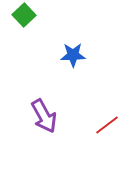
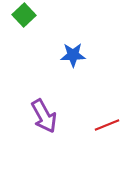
red line: rotated 15 degrees clockwise
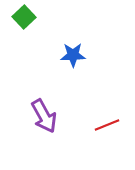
green square: moved 2 px down
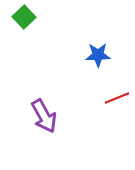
blue star: moved 25 px right
red line: moved 10 px right, 27 px up
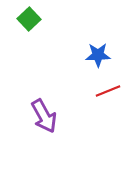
green square: moved 5 px right, 2 px down
red line: moved 9 px left, 7 px up
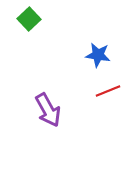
blue star: rotated 10 degrees clockwise
purple arrow: moved 4 px right, 6 px up
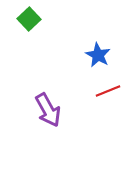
blue star: rotated 20 degrees clockwise
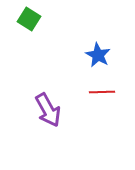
green square: rotated 15 degrees counterclockwise
red line: moved 6 px left, 1 px down; rotated 20 degrees clockwise
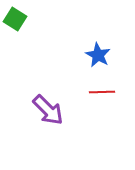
green square: moved 14 px left
purple arrow: rotated 16 degrees counterclockwise
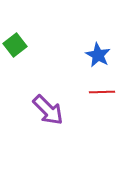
green square: moved 26 px down; rotated 20 degrees clockwise
